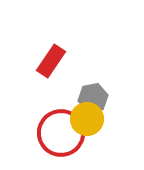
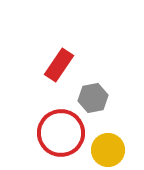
red rectangle: moved 8 px right, 4 px down
yellow circle: moved 21 px right, 31 px down
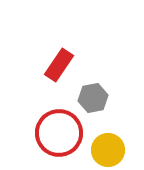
red circle: moved 2 px left
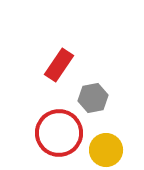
yellow circle: moved 2 px left
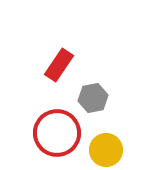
red circle: moved 2 px left
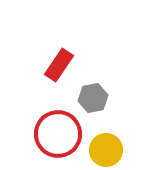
red circle: moved 1 px right, 1 px down
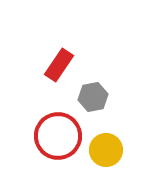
gray hexagon: moved 1 px up
red circle: moved 2 px down
